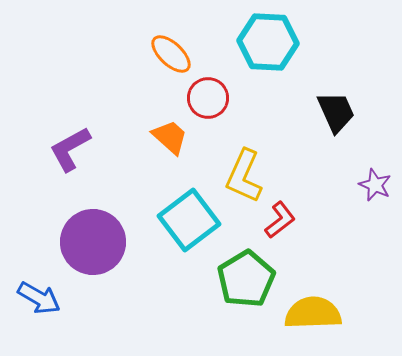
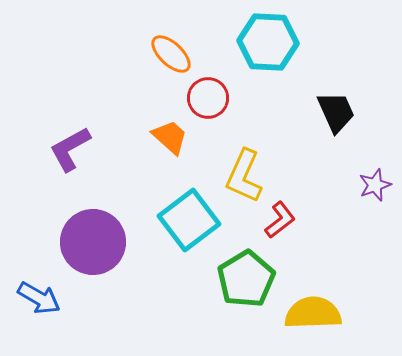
purple star: rotated 28 degrees clockwise
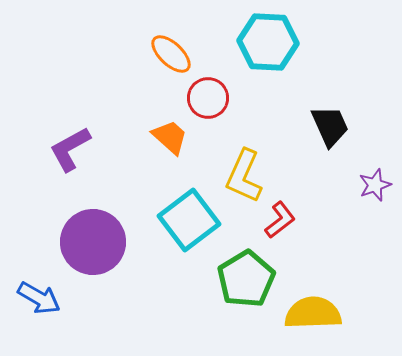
black trapezoid: moved 6 px left, 14 px down
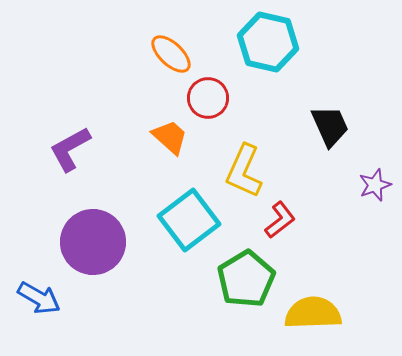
cyan hexagon: rotated 10 degrees clockwise
yellow L-shape: moved 5 px up
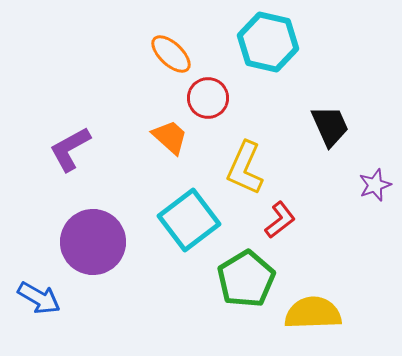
yellow L-shape: moved 1 px right, 3 px up
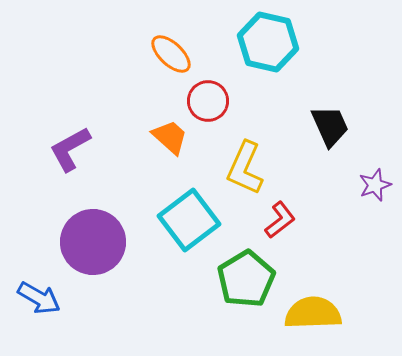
red circle: moved 3 px down
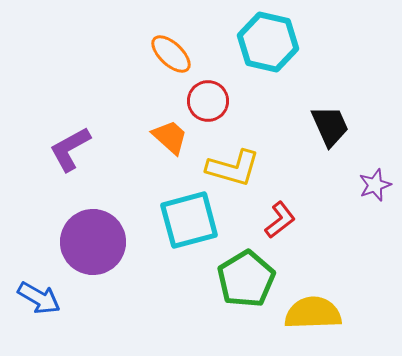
yellow L-shape: moved 12 px left; rotated 98 degrees counterclockwise
cyan square: rotated 22 degrees clockwise
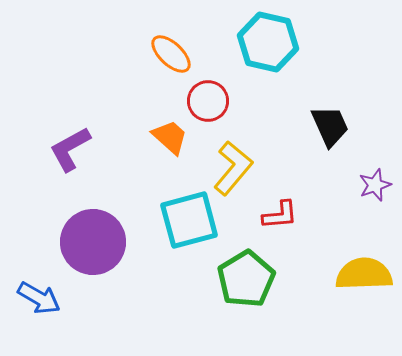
yellow L-shape: rotated 66 degrees counterclockwise
red L-shape: moved 5 px up; rotated 33 degrees clockwise
yellow semicircle: moved 51 px right, 39 px up
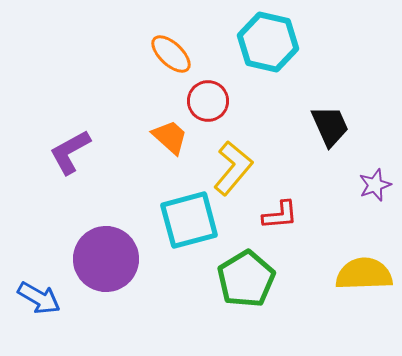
purple L-shape: moved 3 px down
purple circle: moved 13 px right, 17 px down
